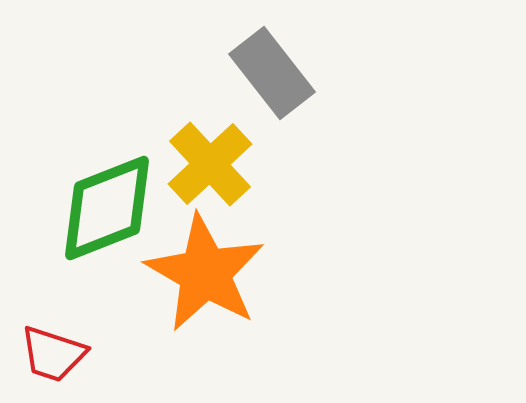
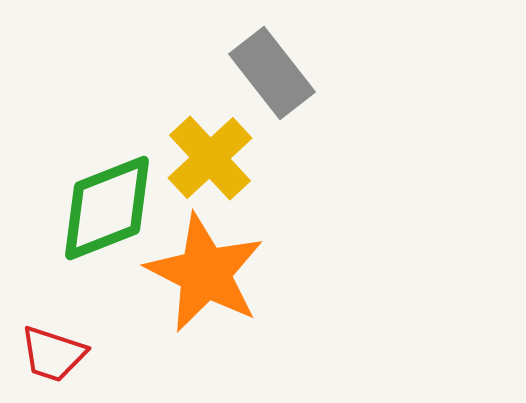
yellow cross: moved 6 px up
orange star: rotated 3 degrees counterclockwise
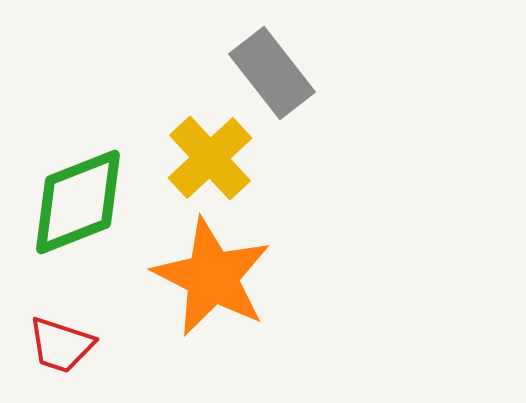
green diamond: moved 29 px left, 6 px up
orange star: moved 7 px right, 4 px down
red trapezoid: moved 8 px right, 9 px up
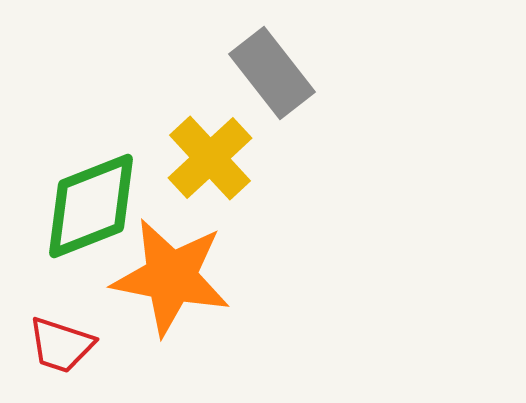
green diamond: moved 13 px right, 4 px down
orange star: moved 41 px left; rotated 16 degrees counterclockwise
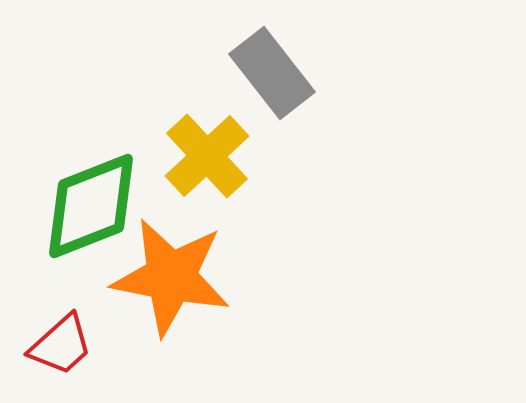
yellow cross: moved 3 px left, 2 px up
red trapezoid: rotated 60 degrees counterclockwise
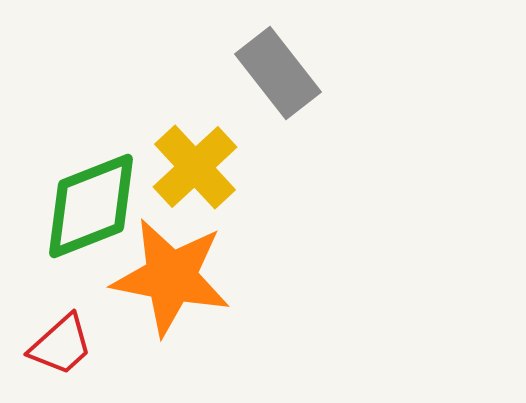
gray rectangle: moved 6 px right
yellow cross: moved 12 px left, 11 px down
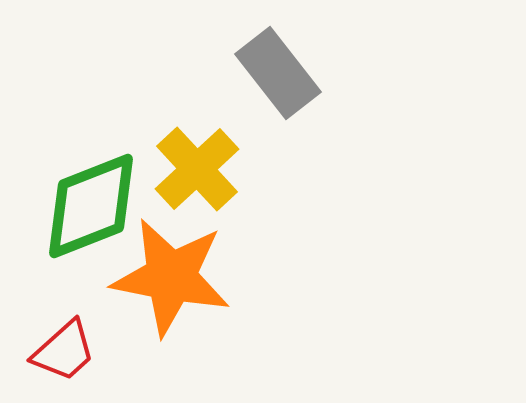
yellow cross: moved 2 px right, 2 px down
red trapezoid: moved 3 px right, 6 px down
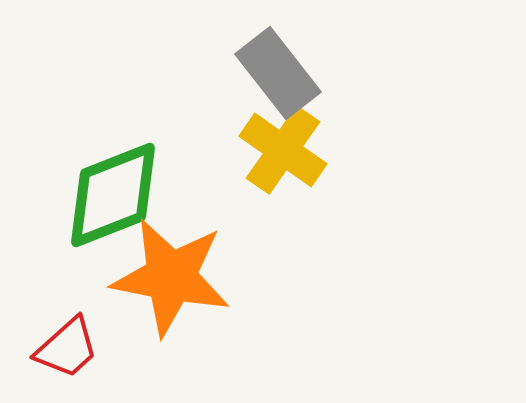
yellow cross: moved 86 px right, 19 px up; rotated 12 degrees counterclockwise
green diamond: moved 22 px right, 11 px up
red trapezoid: moved 3 px right, 3 px up
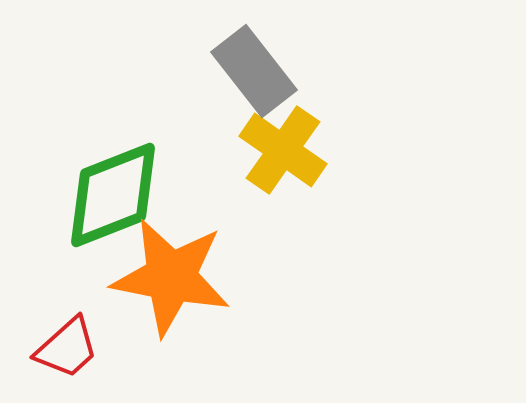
gray rectangle: moved 24 px left, 2 px up
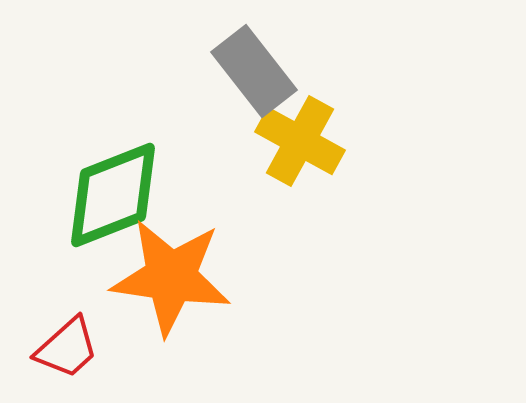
yellow cross: moved 17 px right, 9 px up; rotated 6 degrees counterclockwise
orange star: rotated 3 degrees counterclockwise
